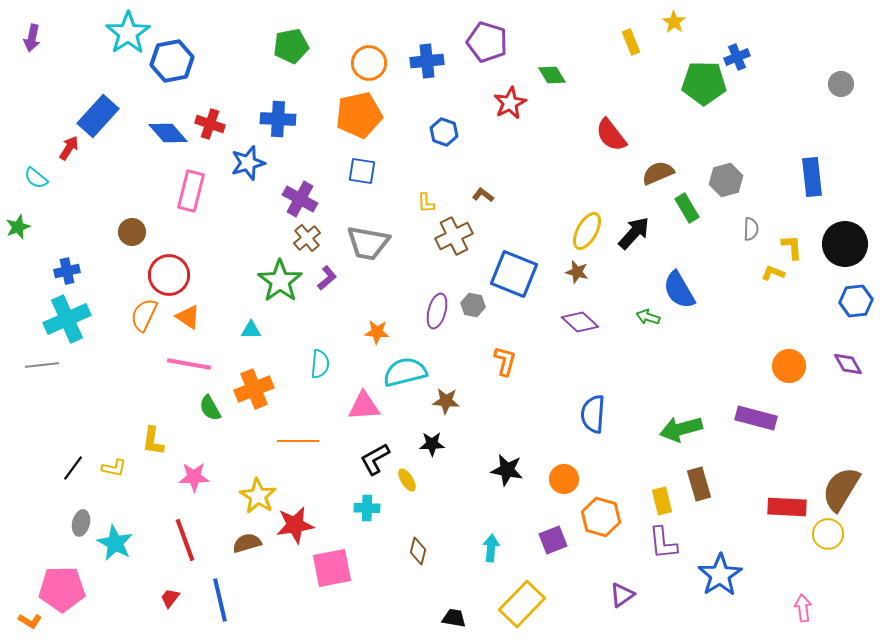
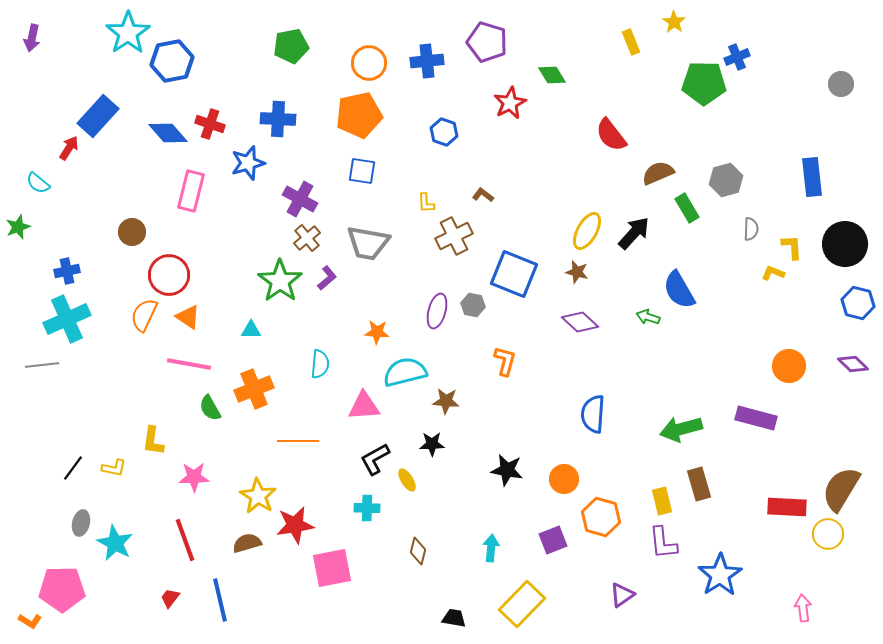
cyan semicircle at (36, 178): moved 2 px right, 5 px down
blue hexagon at (856, 301): moved 2 px right, 2 px down; rotated 20 degrees clockwise
purple diamond at (848, 364): moved 5 px right; rotated 16 degrees counterclockwise
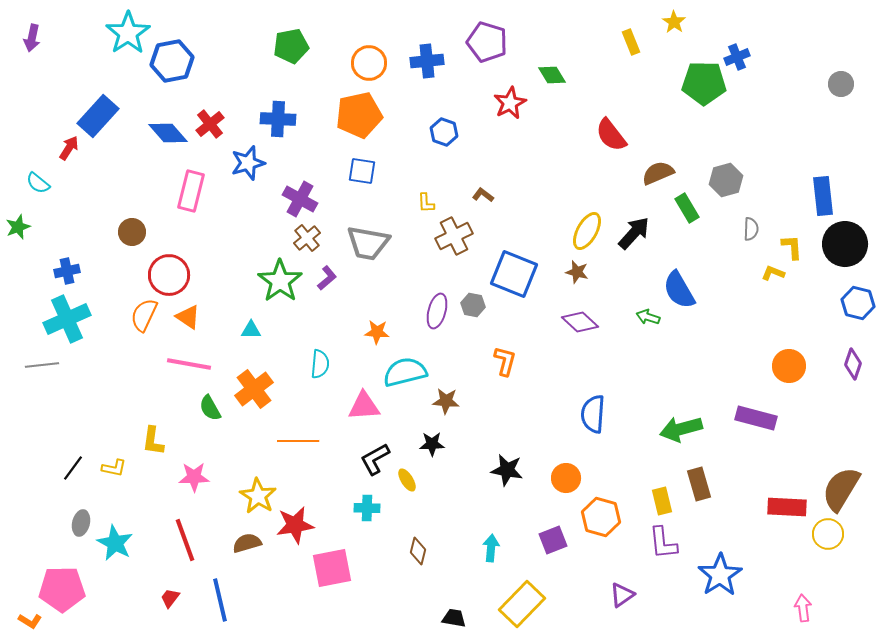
red cross at (210, 124): rotated 32 degrees clockwise
blue rectangle at (812, 177): moved 11 px right, 19 px down
purple diamond at (853, 364): rotated 64 degrees clockwise
orange cross at (254, 389): rotated 15 degrees counterclockwise
orange circle at (564, 479): moved 2 px right, 1 px up
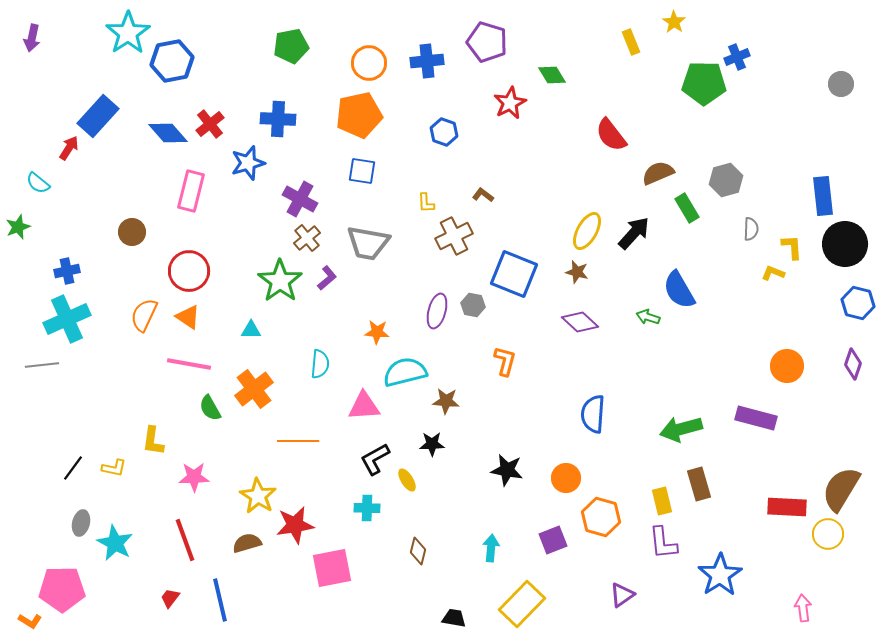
red circle at (169, 275): moved 20 px right, 4 px up
orange circle at (789, 366): moved 2 px left
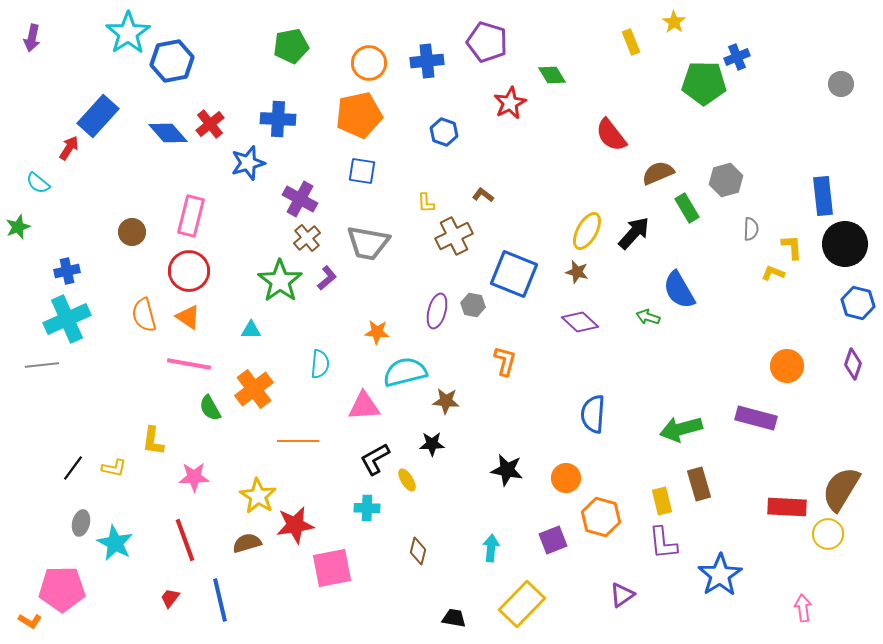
pink rectangle at (191, 191): moved 25 px down
orange semicircle at (144, 315): rotated 40 degrees counterclockwise
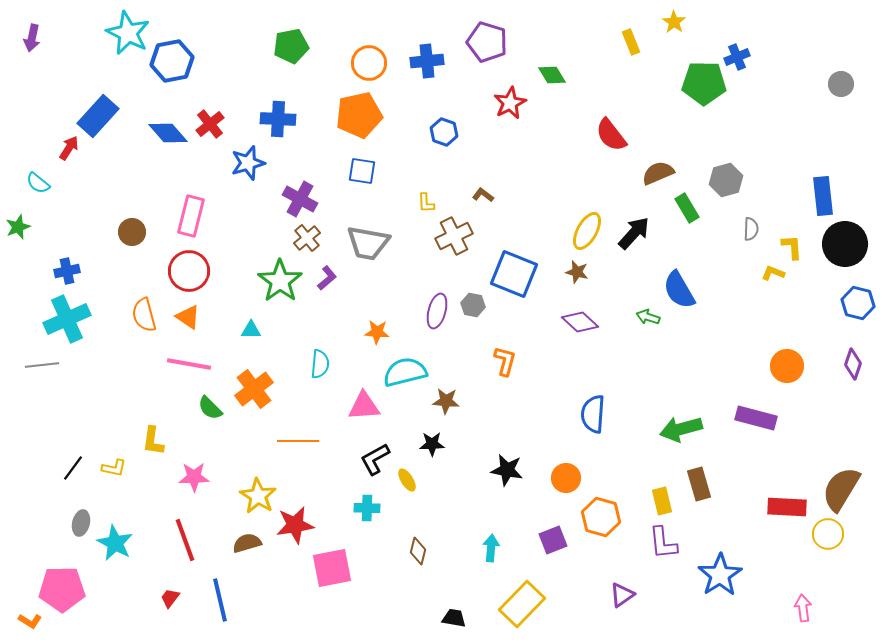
cyan star at (128, 33): rotated 12 degrees counterclockwise
green semicircle at (210, 408): rotated 16 degrees counterclockwise
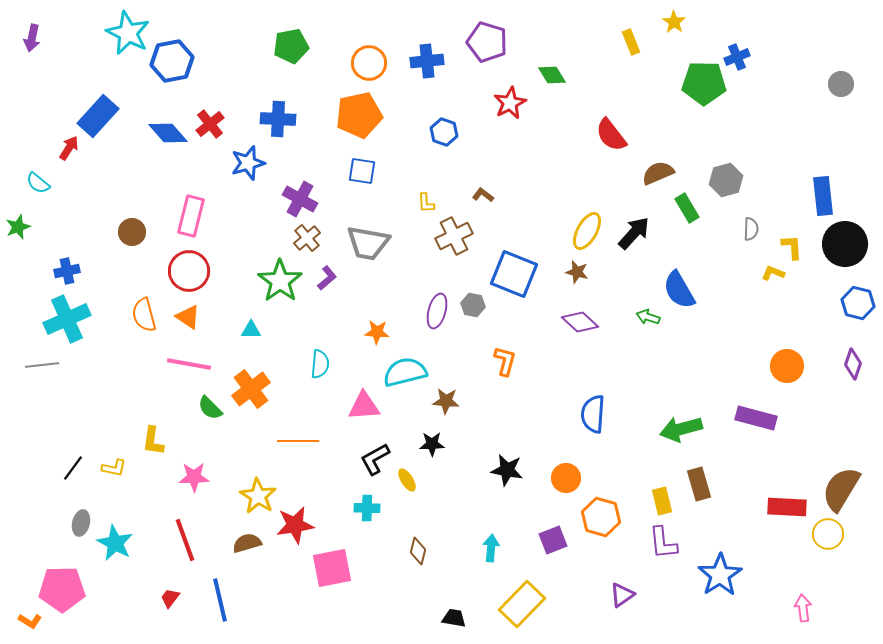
orange cross at (254, 389): moved 3 px left
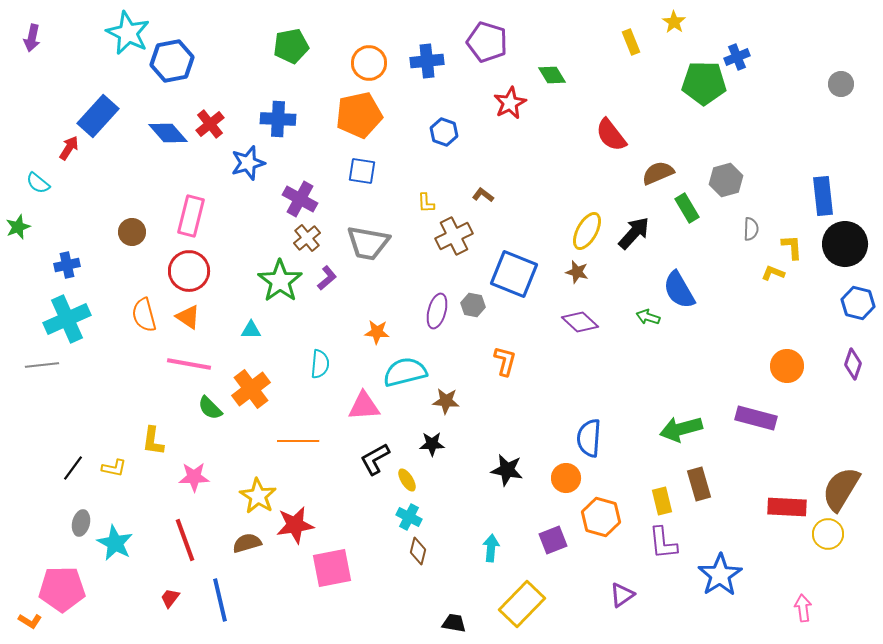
blue cross at (67, 271): moved 6 px up
blue semicircle at (593, 414): moved 4 px left, 24 px down
cyan cross at (367, 508): moved 42 px right, 9 px down; rotated 25 degrees clockwise
black trapezoid at (454, 618): moved 5 px down
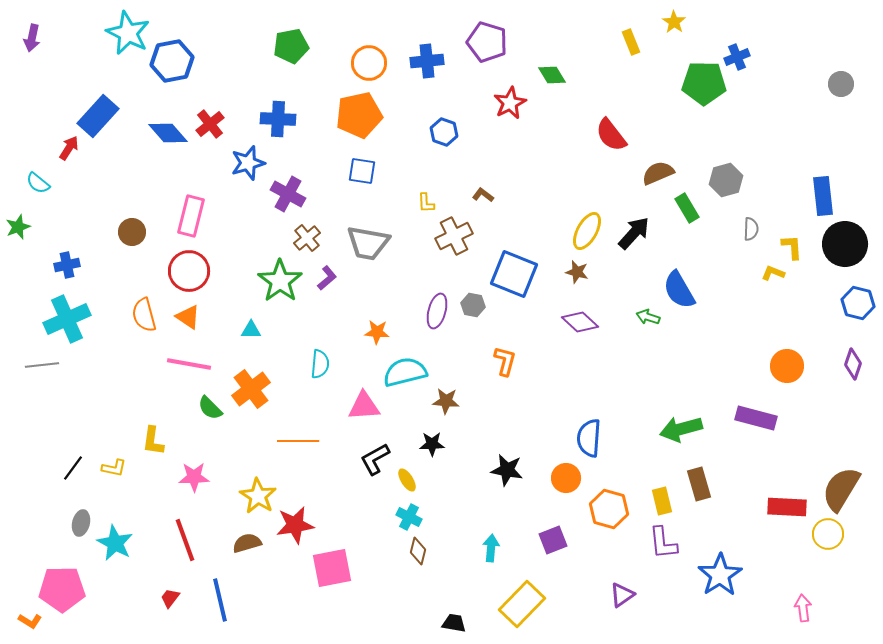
purple cross at (300, 199): moved 12 px left, 5 px up
orange hexagon at (601, 517): moved 8 px right, 8 px up
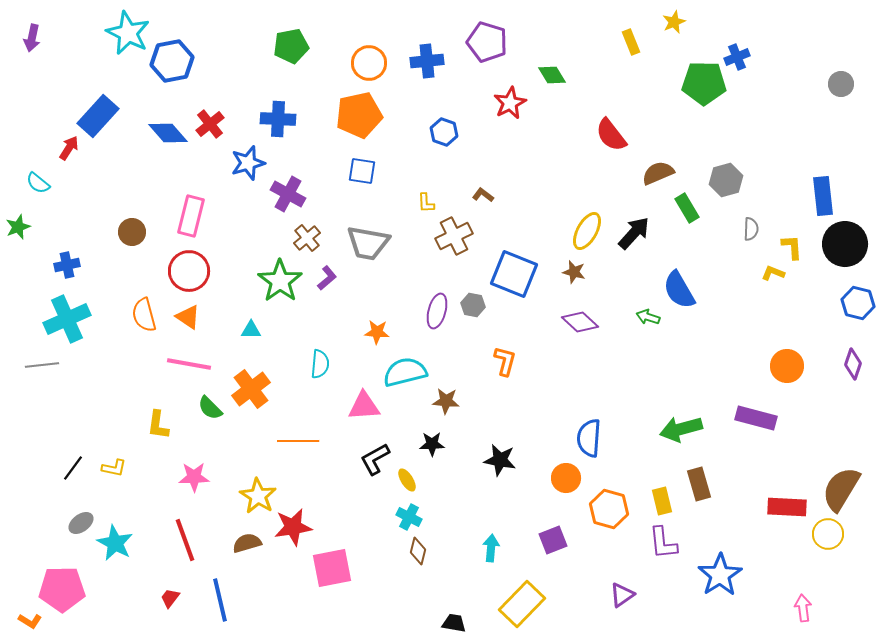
yellow star at (674, 22): rotated 15 degrees clockwise
brown star at (577, 272): moved 3 px left
yellow L-shape at (153, 441): moved 5 px right, 16 px up
black star at (507, 470): moved 7 px left, 10 px up
gray ellipse at (81, 523): rotated 40 degrees clockwise
red star at (295, 525): moved 2 px left, 2 px down
